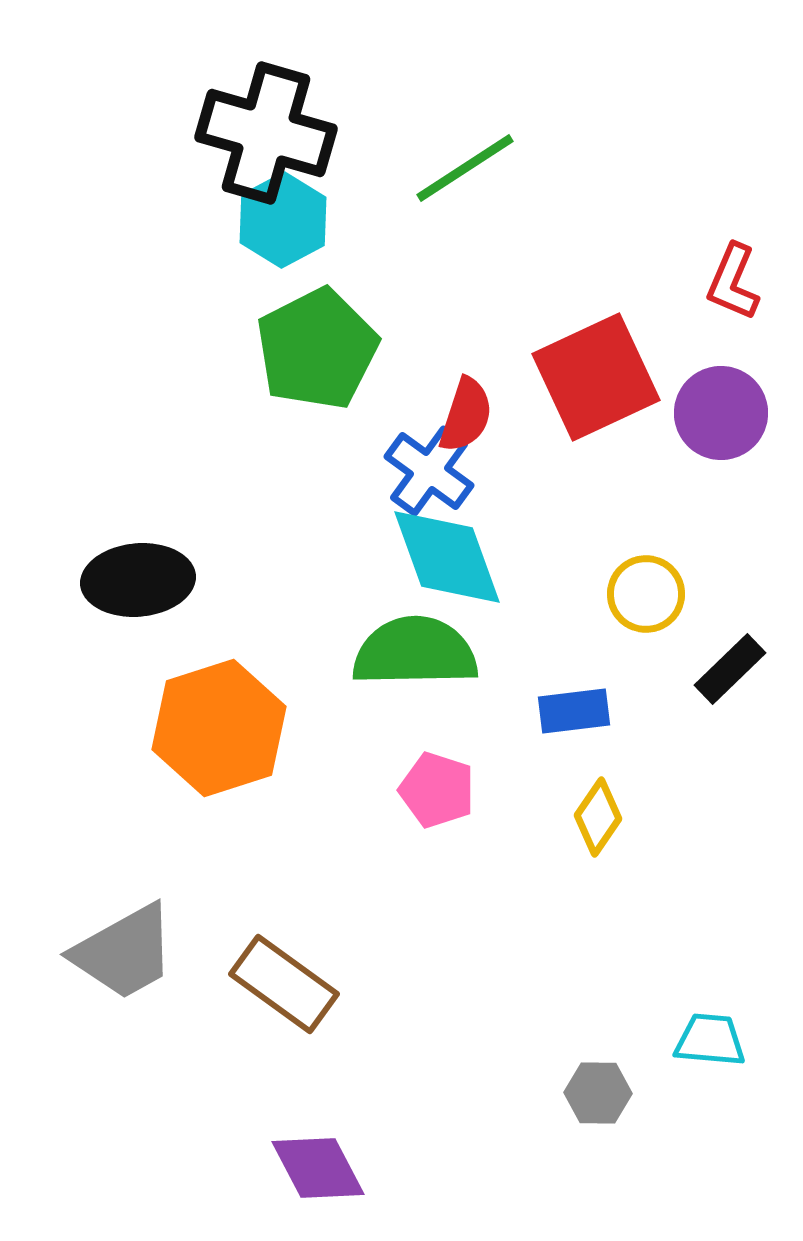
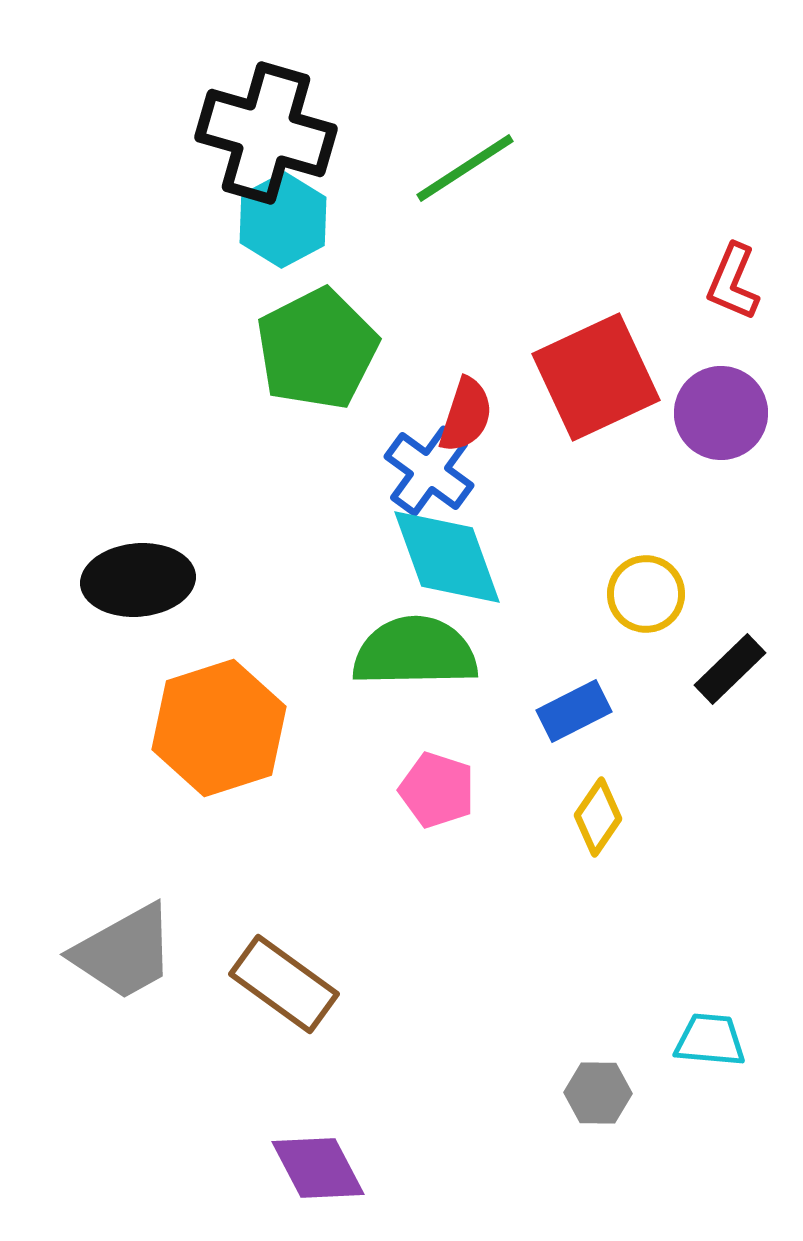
blue rectangle: rotated 20 degrees counterclockwise
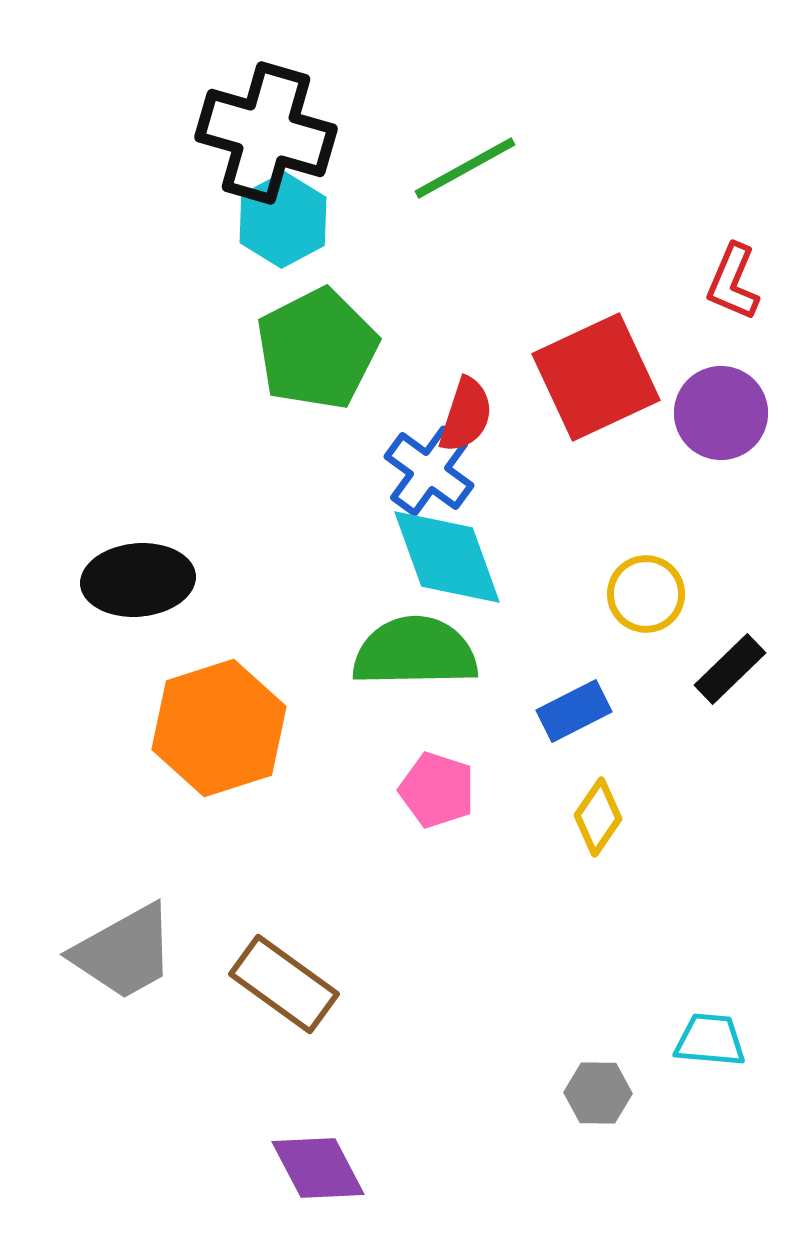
green line: rotated 4 degrees clockwise
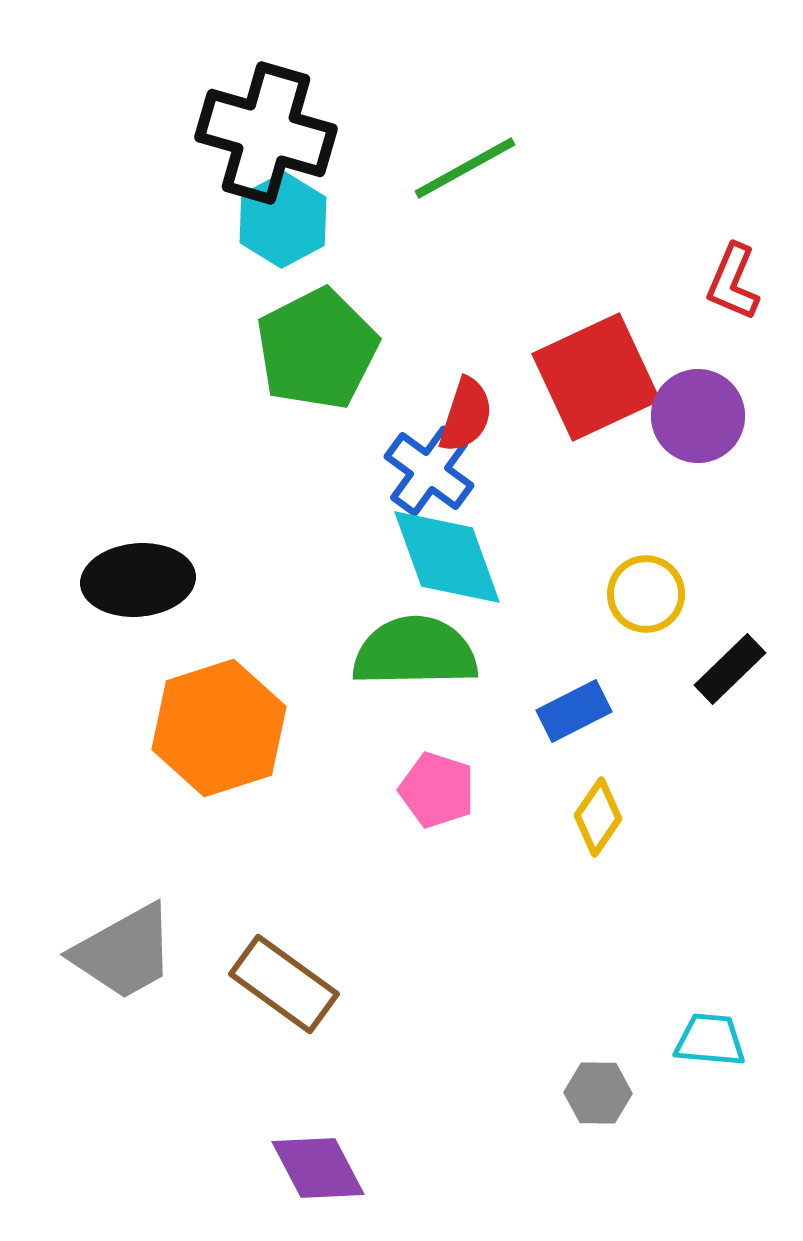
purple circle: moved 23 px left, 3 px down
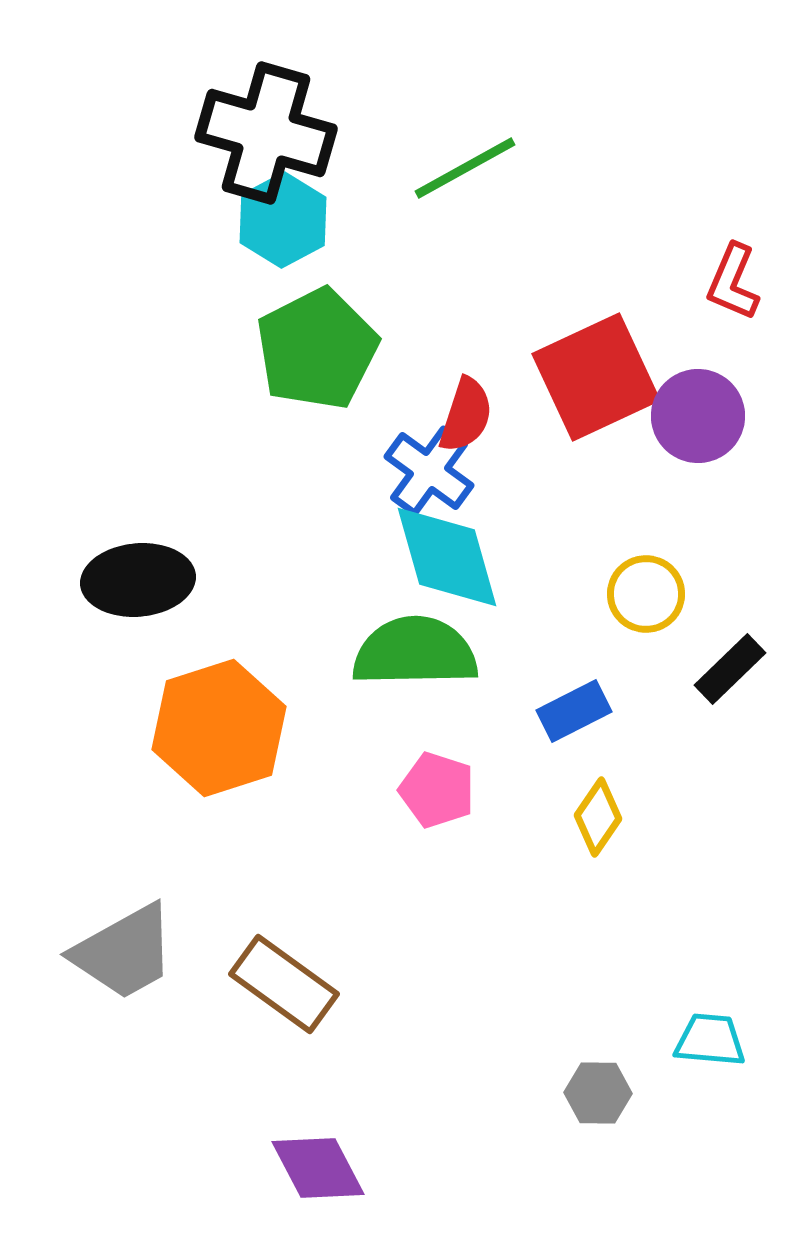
cyan diamond: rotated 4 degrees clockwise
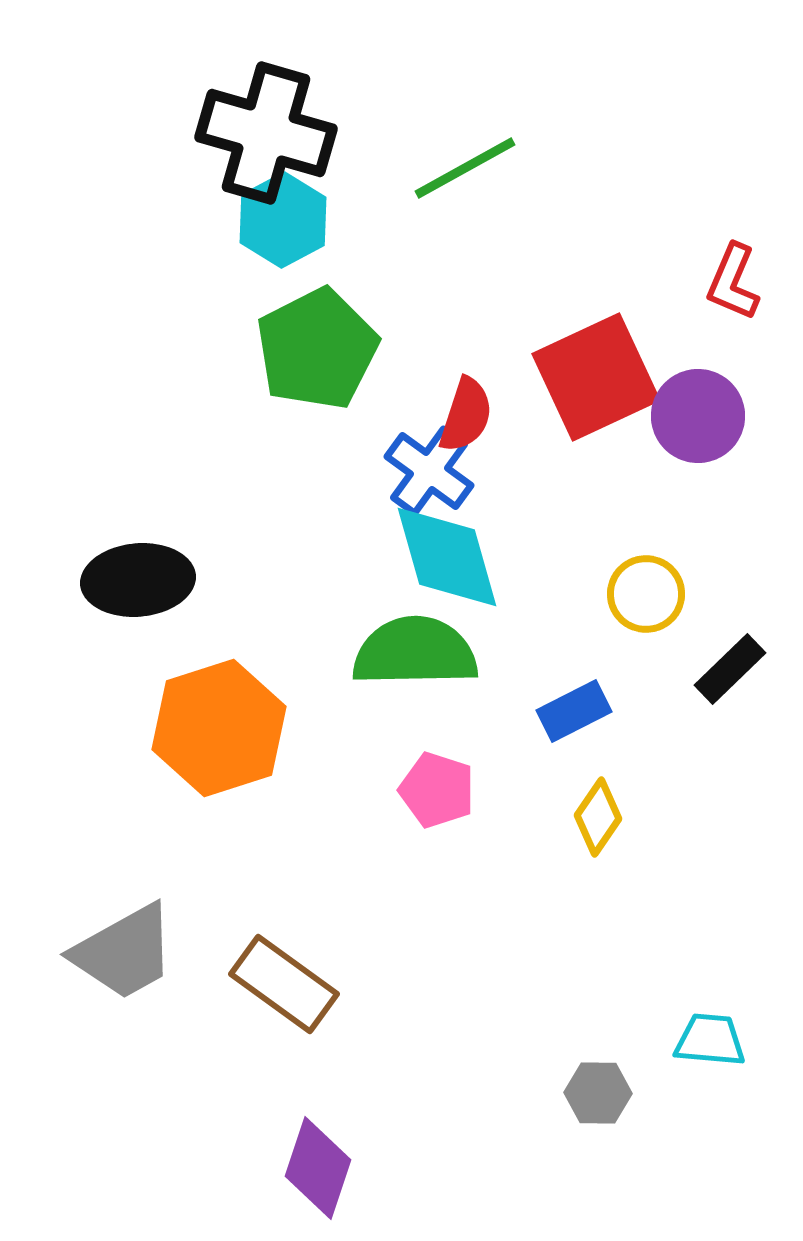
purple diamond: rotated 46 degrees clockwise
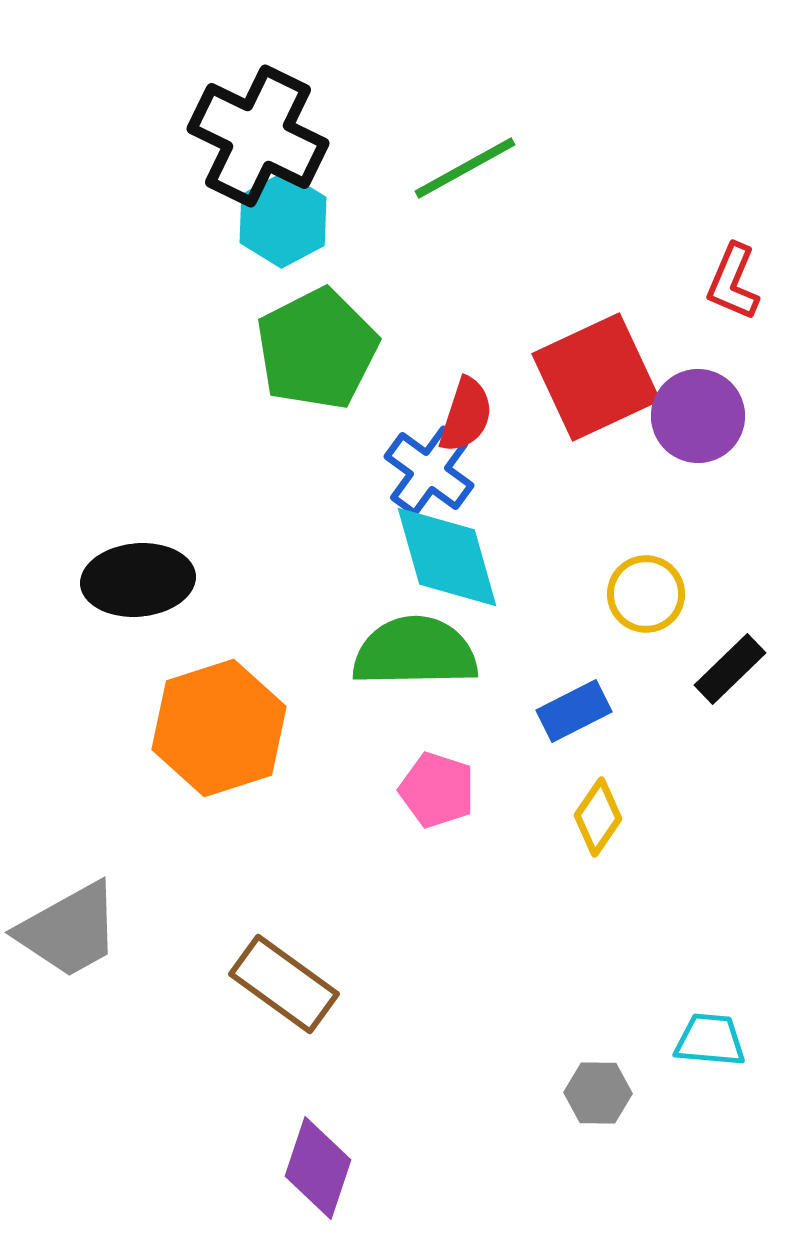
black cross: moved 8 px left, 3 px down; rotated 10 degrees clockwise
gray trapezoid: moved 55 px left, 22 px up
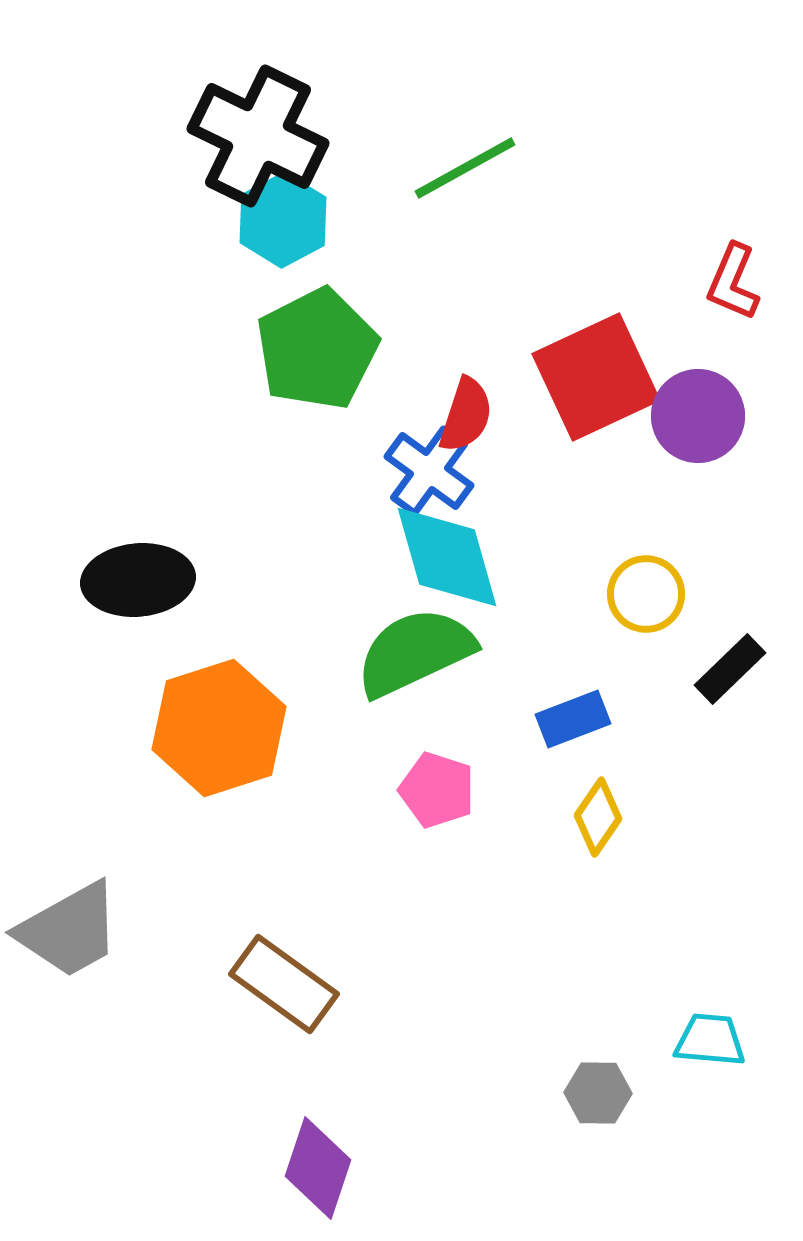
green semicircle: rotated 24 degrees counterclockwise
blue rectangle: moved 1 px left, 8 px down; rotated 6 degrees clockwise
